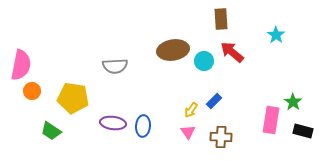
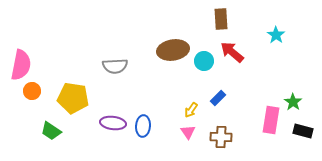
blue rectangle: moved 4 px right, 3 px up
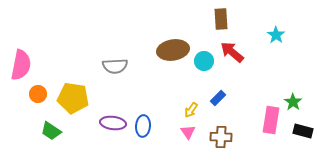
orange circle: moved 6 px right, 3 px down
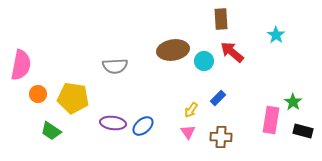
blue ellipse: rotated 45 degrees clockwise
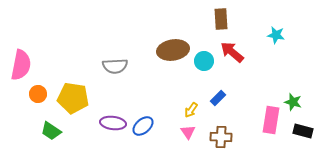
cyan star: rotated 24 degrees counterclockwise
green star: rotated 18 degrees counterclockwise
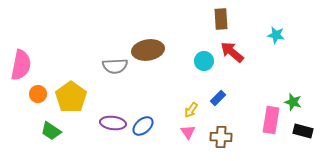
brown ellipse: moved 25 px left
yellow pentagon: moved 2 px left, 1 px up; rotated 28 degrees clockwise
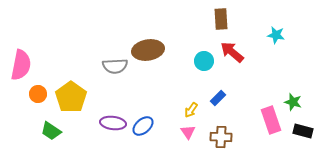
pink rectangle: rotated 28 degrees counterclockwise
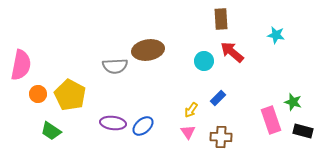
yellow pentagon: moved 1 px left, 2 px up; rotated 8 degrees counterclockwise
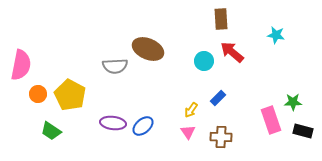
brown ellipse: moved 1 px up; rotated 32 degrees clockwise
green star: rotated 18 degrees counterclockwise
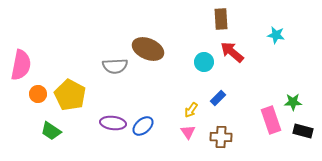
cyan circle: moved 1 px down
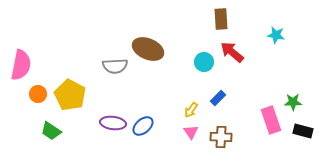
pink triangle: moved 3 px right
